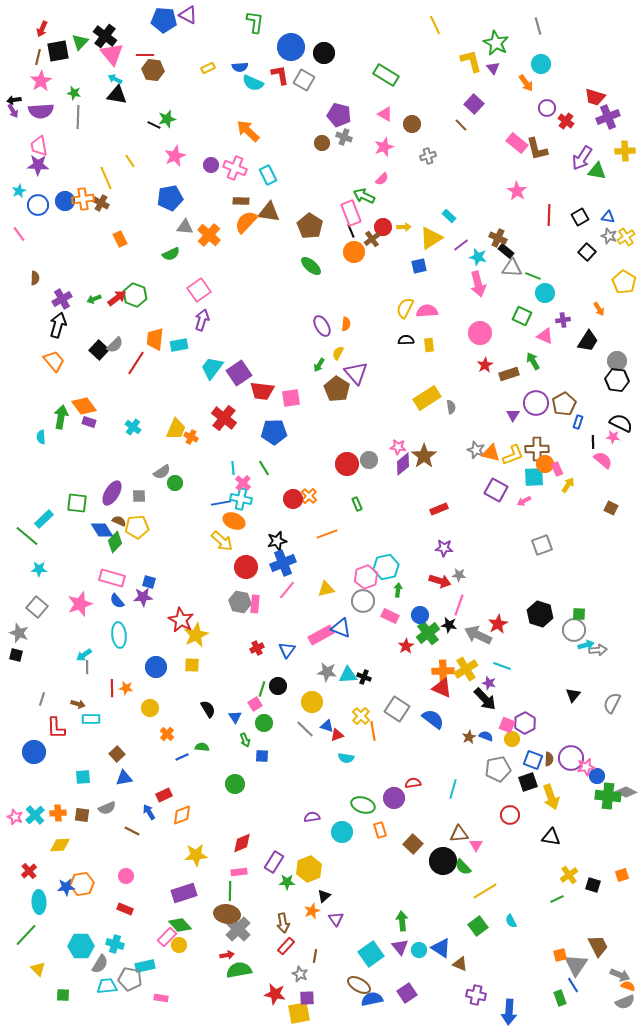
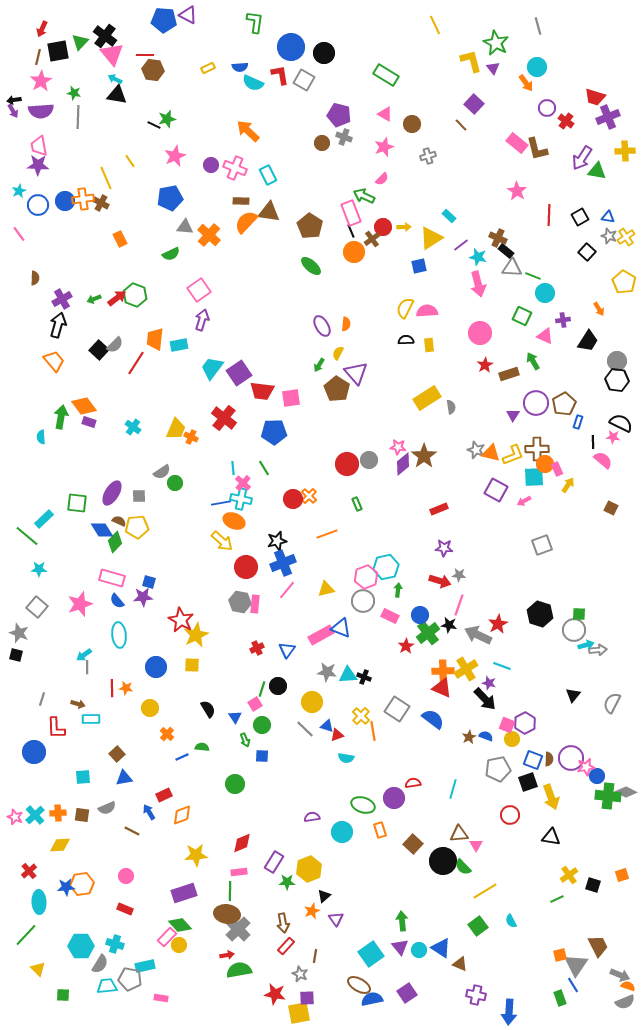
cyan circle at (541, 64): moved 4 px left, 3 px down
green circle at (264, 723): moved 2 px left, 2 px down
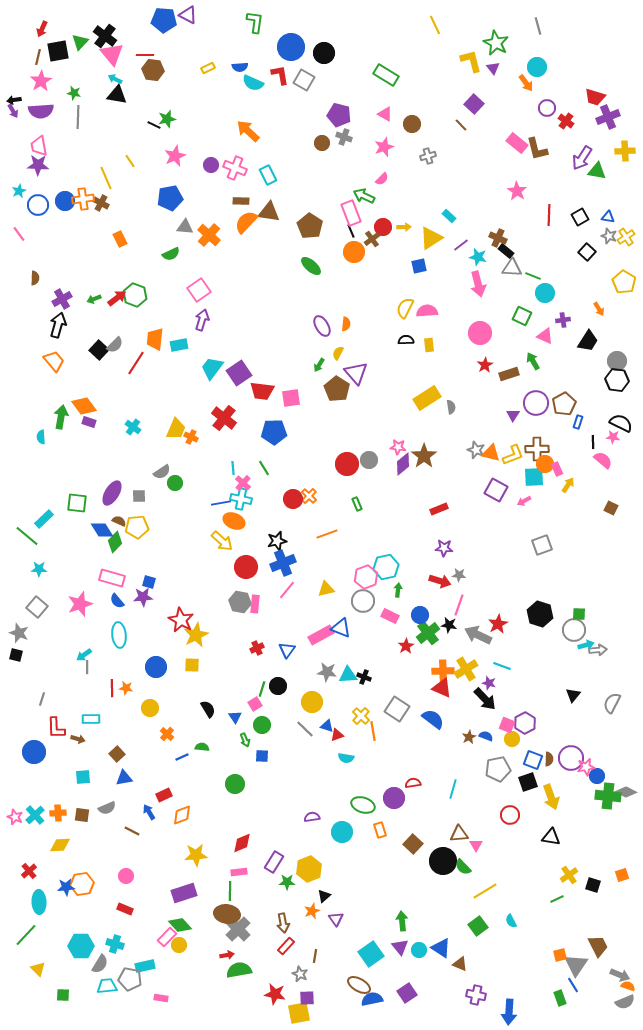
brown arrow at (78, 704): moved 35 px down
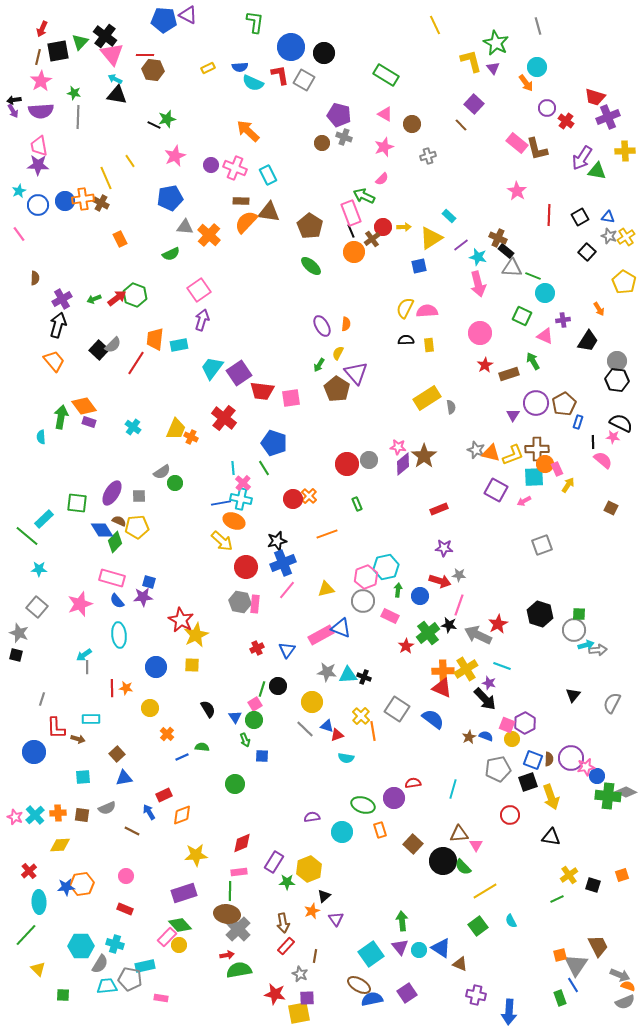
gray semicircle at (115, 345): moved 2 px left
blue pentagon at (274, 432): moved 11 px down; rotated 20 degrees clockwise
blue circle at (420, 615): moved 19 px up
green circle at (262, 725): moved 8 px left, 5 px up
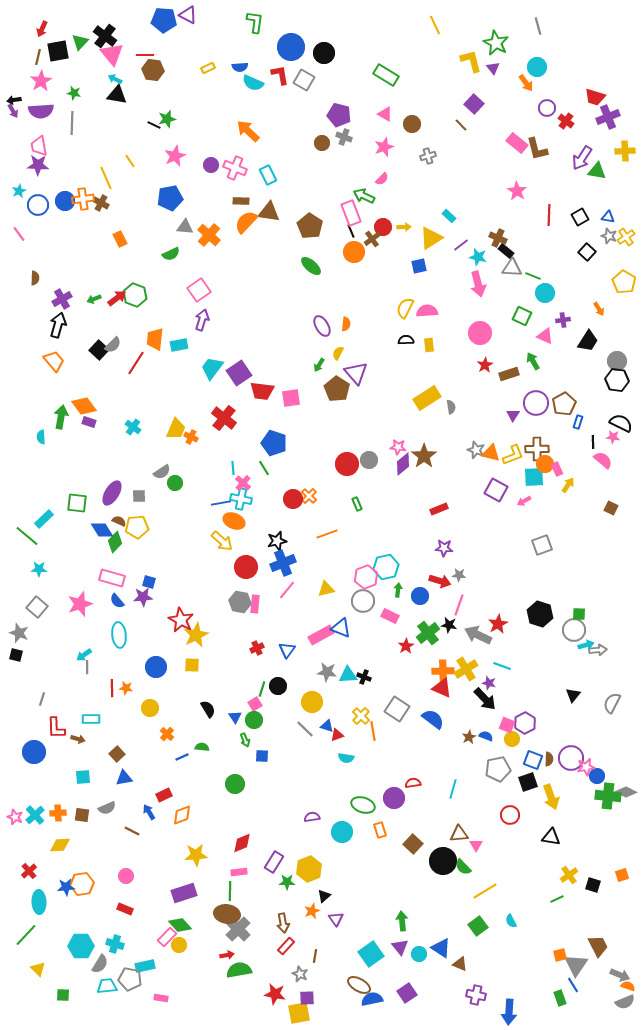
gray line at (78, 117): moved 6 px left, 6 px down
cyan circle at (419, 950): moved 4 px down
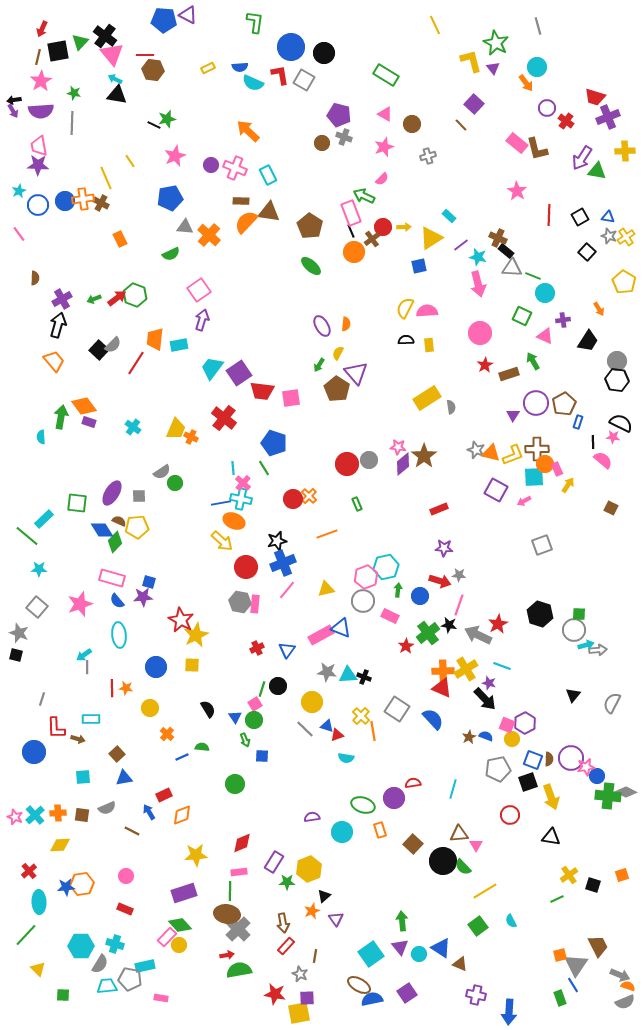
blue semicircle at (433, 719): rotated 10 degrees clockwise
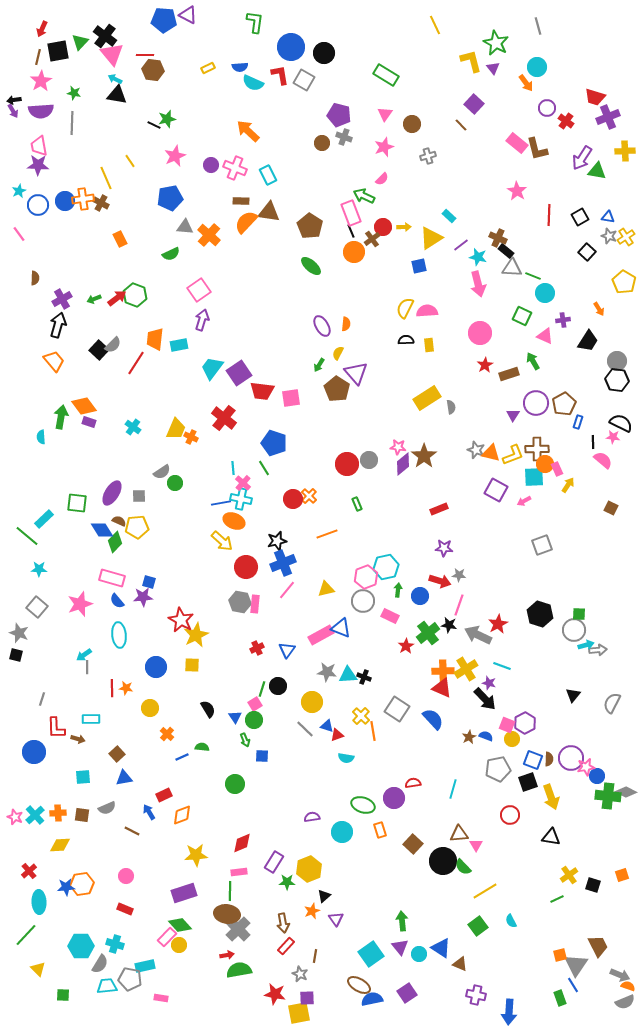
pink triangle at (385, 114): rotated 35 degrees clockwise
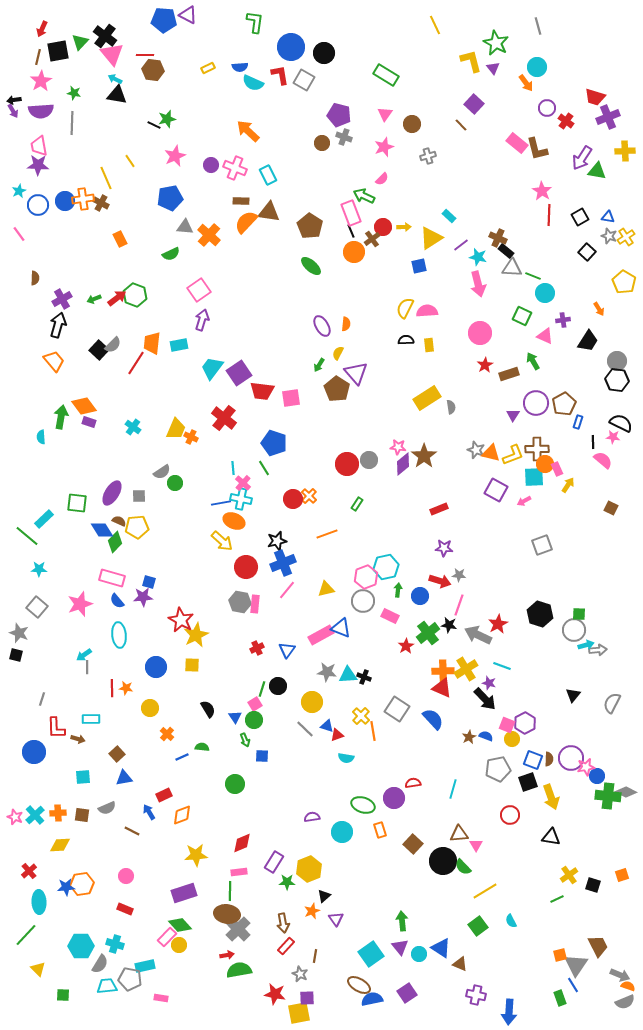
pink star at (517, 191): moved 25 px right
orange trapezoid at (155, 339): moved 3 px left, 4 px down
green rectangle at (357, 504): rotated 56 degrees clockwise
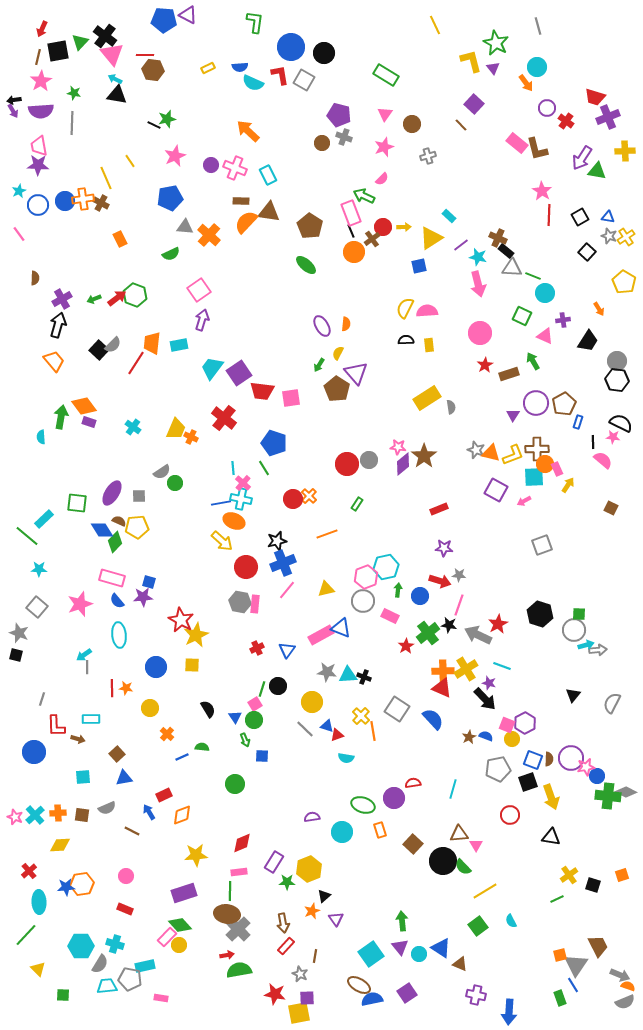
green ellipse at (311, 266): moved 5 px left, 1 px up
red L-shape at (56, 728): moved 2 px up
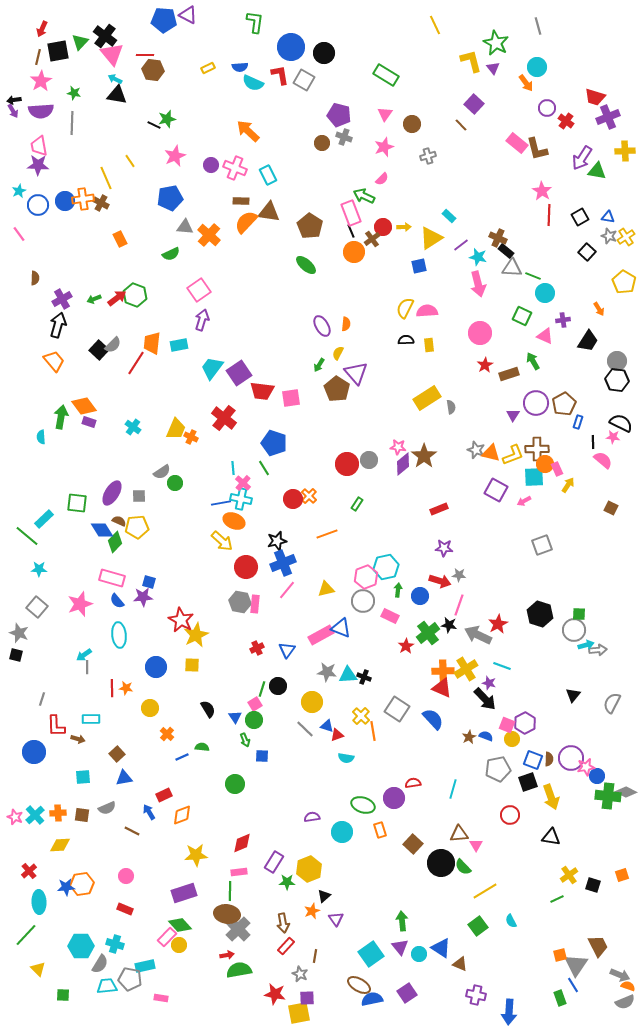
black circle at (443, 861): moved 2 px left, 2 px down
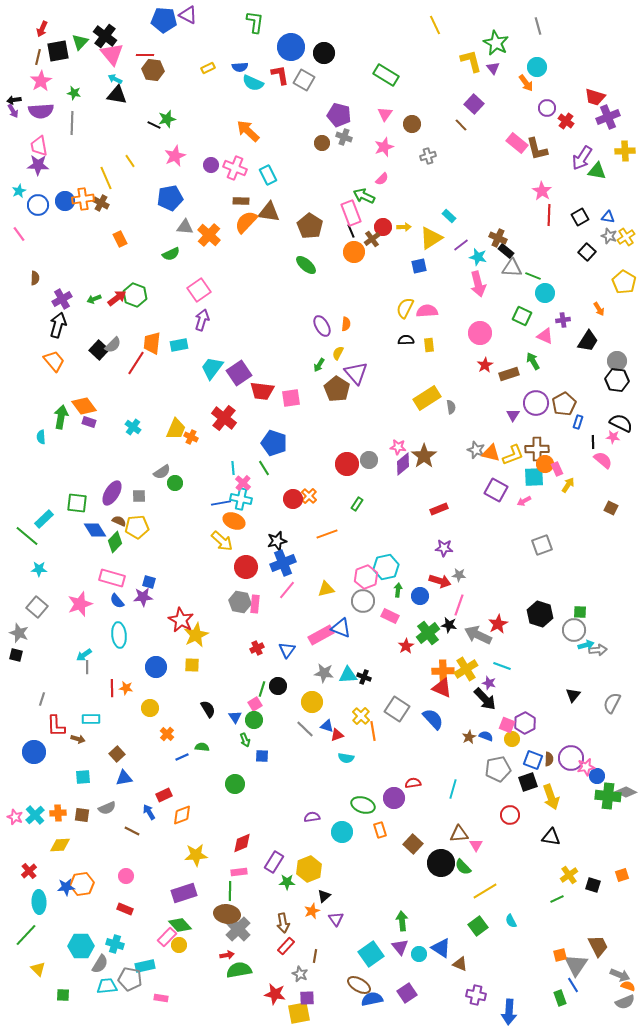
blue diamond at (102, 530): moved 7 px left
green square at (579, 614): moved 1 px right, 2 px up
gray star at (327, 672): moved 3 px left, 1 px down
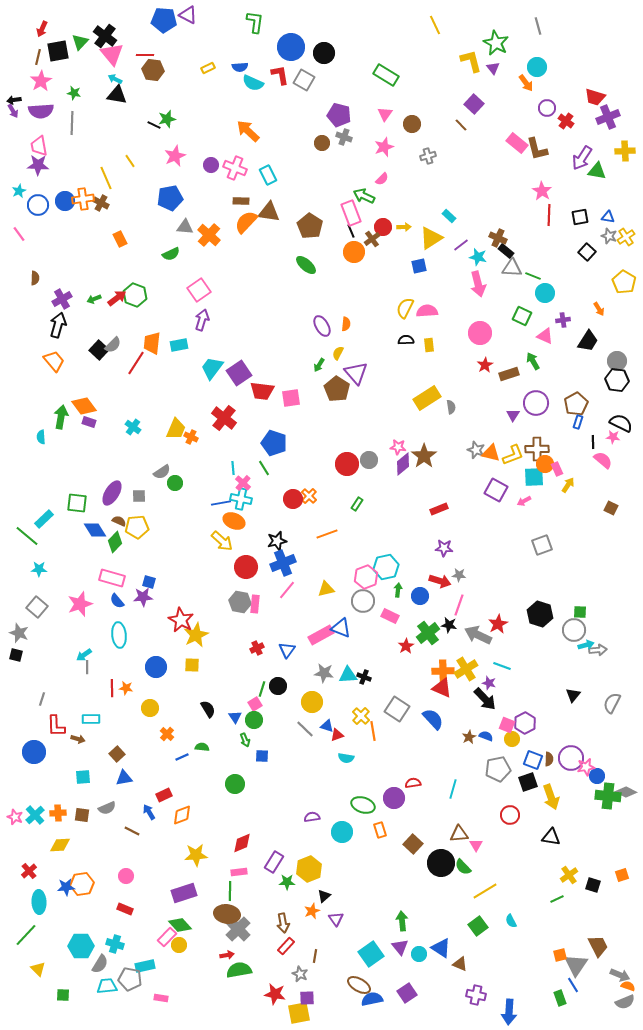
black square at (580, 217): rotated 18 degrees clockwise
brown pentagon at (564, 404): moved 12 px right
